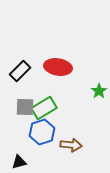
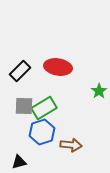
gray square: moved 1 px left, 1 px up
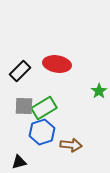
red ellipse: moved 1 px left, 3 px up
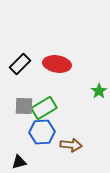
black rectangle: moved 7 px up
blue hexagon: rotated 15 degrees clockwise
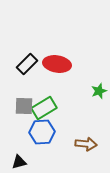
black rectangle: moved 7 px right
green star: rotated 14 degrees clockwise
brown arrow: moved 15 px right, 1 px up
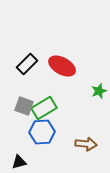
red ellipse: moved 5 px right, 2 px down; rotated 20 degrees clockwise
gray square: rotated 18 degrees clockwise
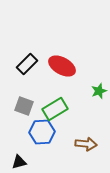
green rectangle: moved 11 px right, 1 px down
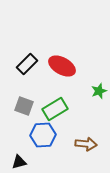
blue hexagon: moved 1 px right, 3 px down
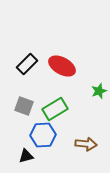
black triangle: moved 7 px right, 6 px up
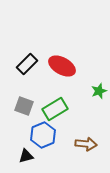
blue hexagon: rotated 20 degrees counterclockwise
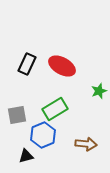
black rectangle: rotated 20 degrees counterclockwise
gray square: moved 7 px left, 9 px down; rotated 30 degrees counterclockwise
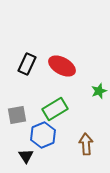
brown arrow: rotated 100 degrees counterclockwise
black triangle: rotated 49 degrees counterclockwise
